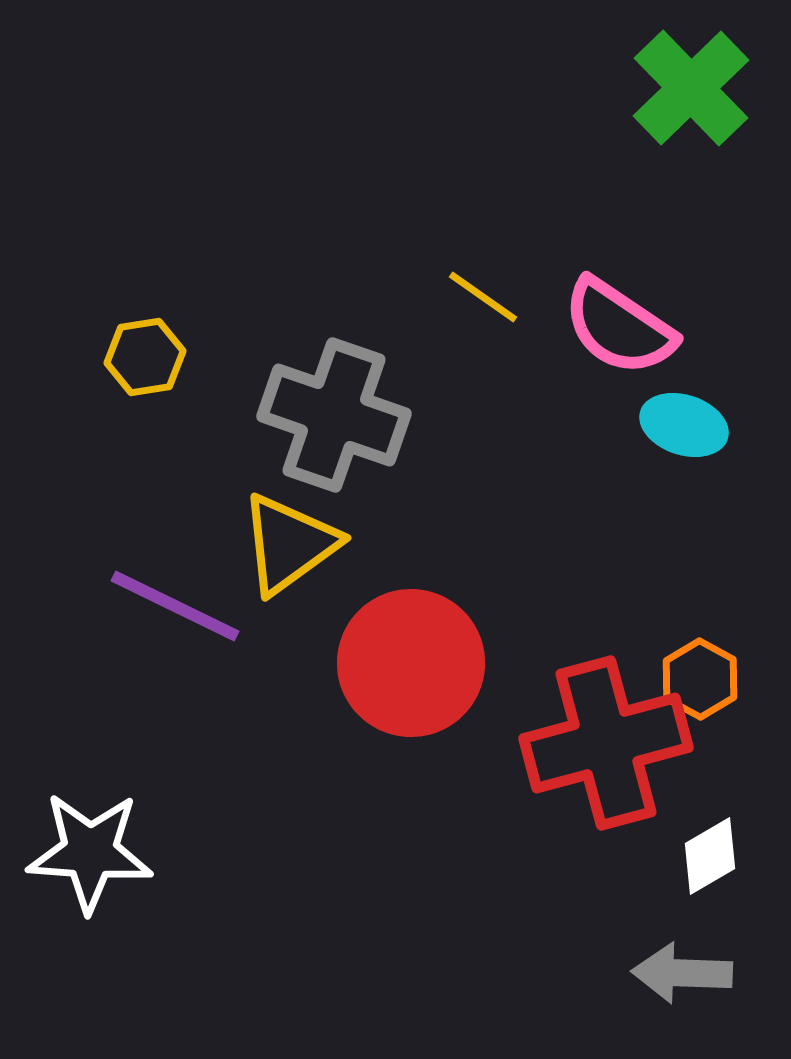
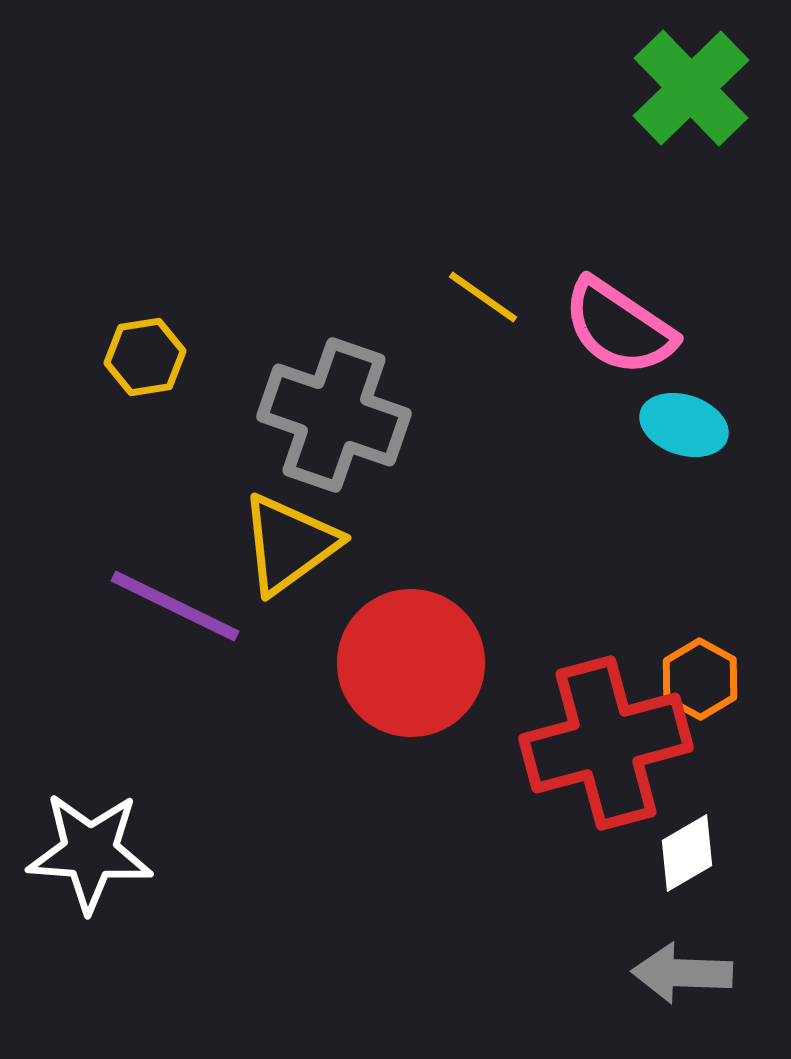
white diamond: moved 23 px left, 3 px up
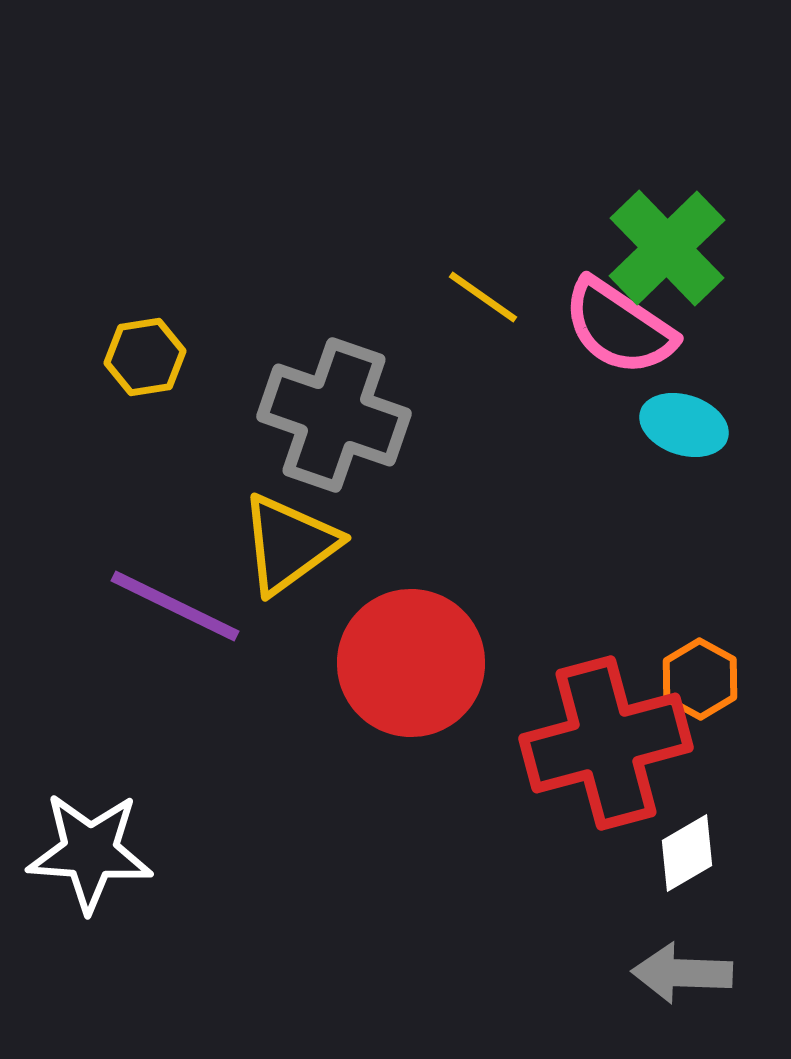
green cross: moved 24 px left, 160 px down
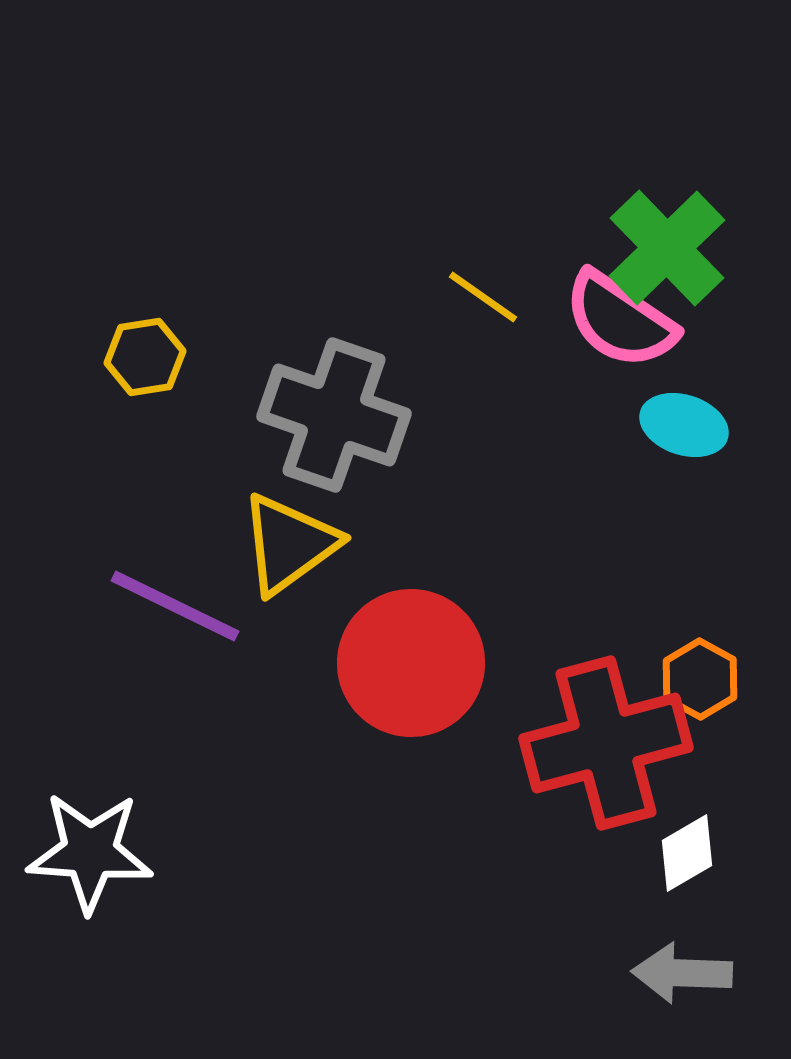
pink semicircle: moved 1 px right, 7 px up
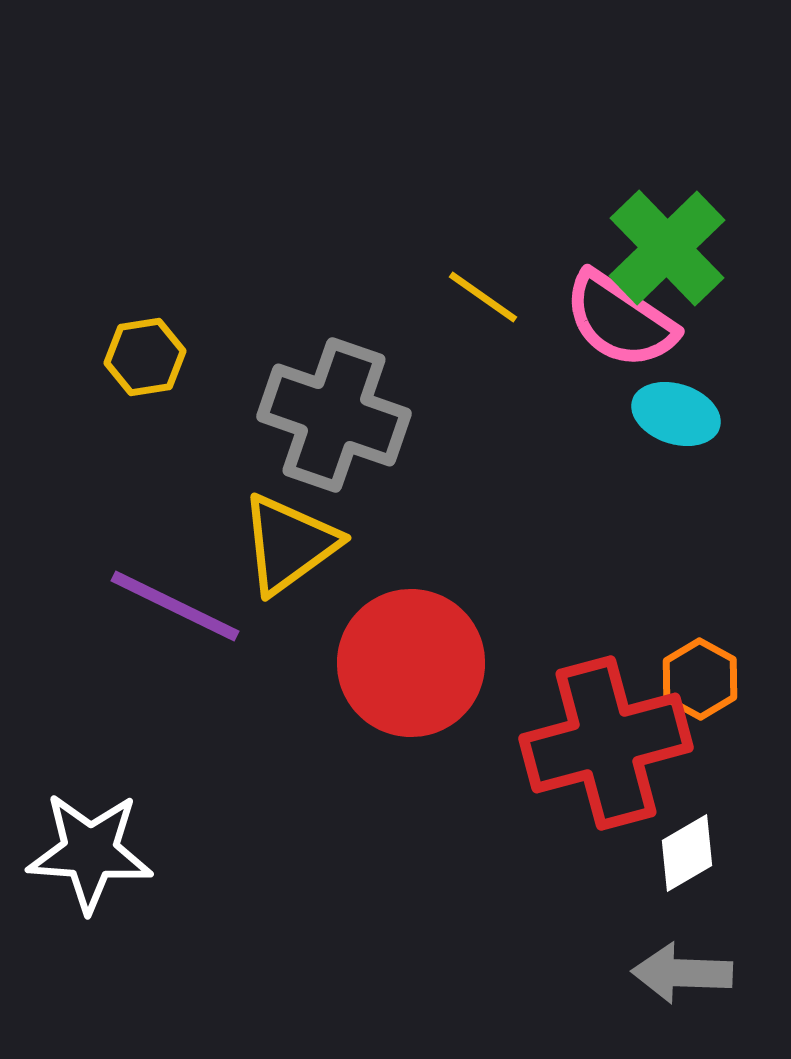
cyan ellipse: moved 8 px left, 11 px up
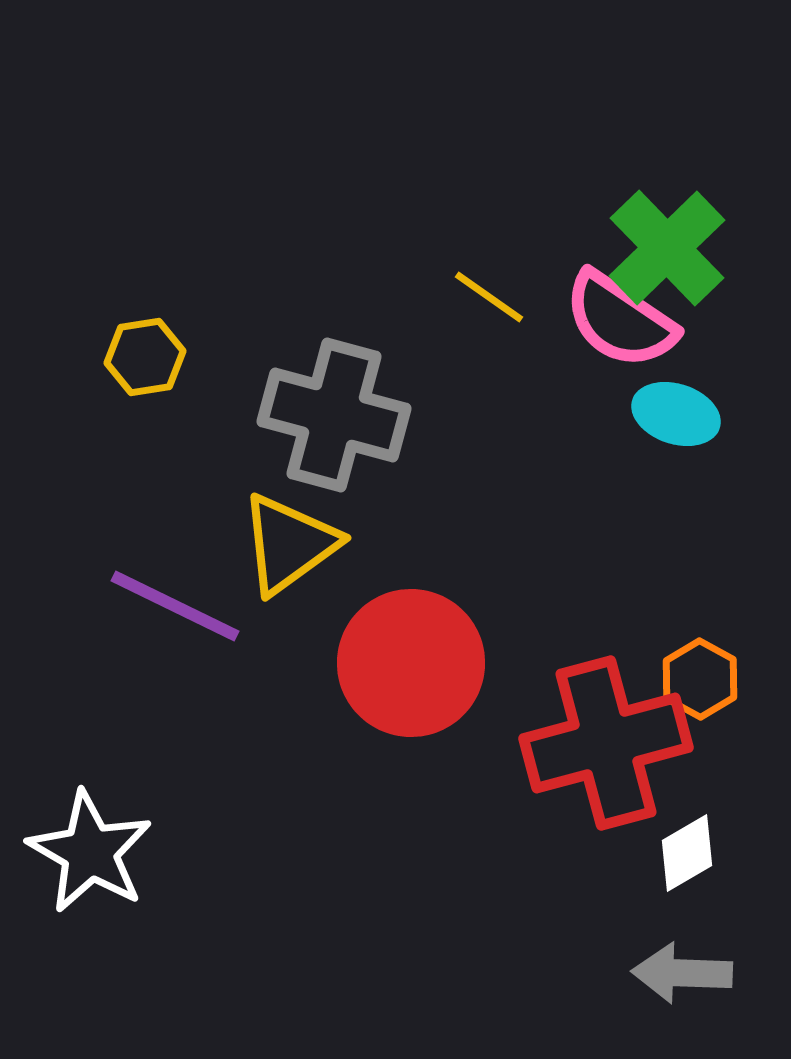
yellow line: moved 6 px right
gray cross: rotated 4 degrees counterclockwise
white star: rotated 26 degrees clockwise
